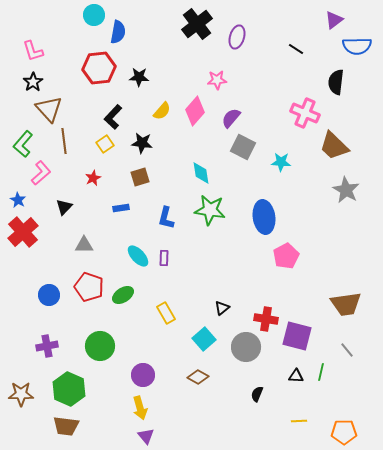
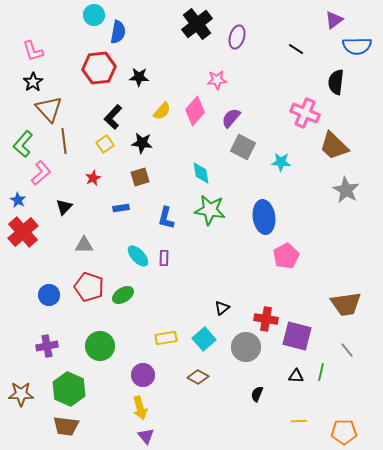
yellow rectangle at (166, 313): moved 25 px down; rotated 70 degrees counterclockwise
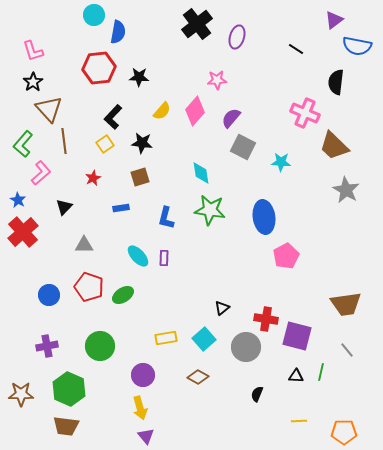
blue semicircle at (357, 46): rotated 12 degrees clockwise
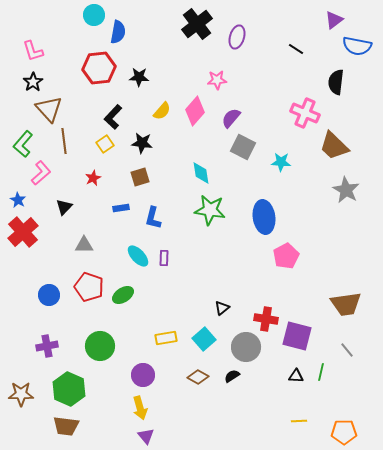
blue L-shape at (166, 218): moved 13 px left
black semicircle at (257, 394): moved 25 px left, 18 px up; rotated 35 degrees clockwise
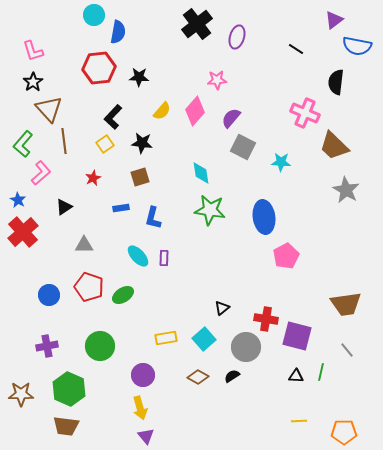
black triangle at (64, 207): rotated 12 degrees clockwise
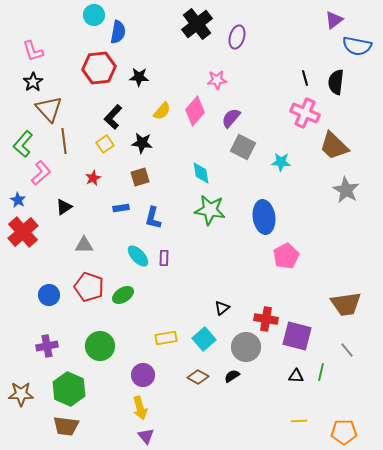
black line at (296, 49): moved 9 px right, 29 px down; rotated 42 degrees clockwise
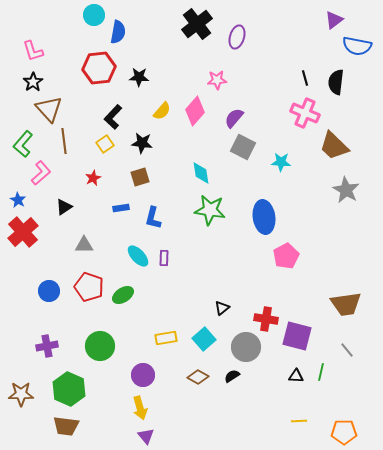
purple semicircle at (231, 118): moved 3 px right
blue circle at (49, 295): moved 4 px up
